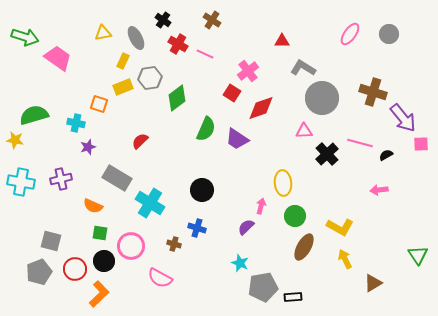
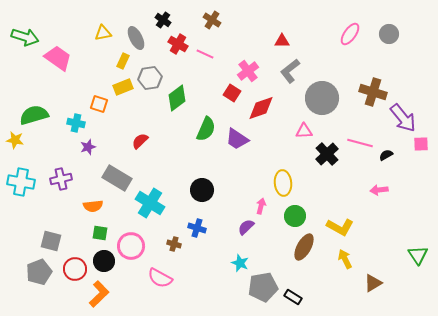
gray L-shape at (303, 68): moved 13 px left, 3 px down; rotated 70 degrees counterclockwise
orange semicircle at (93, 206): rotated 30 degrees counterclockwise
black rectangle at (293, 297): rotated 36 degrees clockwise
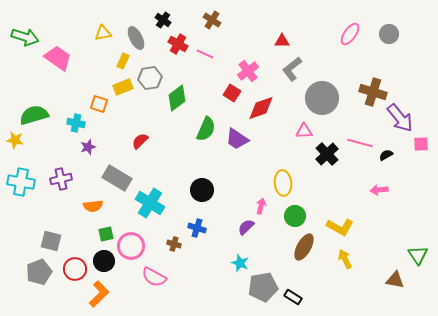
gray L-shape at (290, 71): moved 2 px right, 2 px up
purple arrow at (403, 118): moved 3 px left
green square at (100, 233): moved 6 px right, 1 px down; rotated 21 degrees counterclockwise
pink semicircle at (160, 278): moved 6 px left, 1 px up
brown triangle at (373, 283): moved 22 px right, 3 px up; rotated 42 degrees clockwise
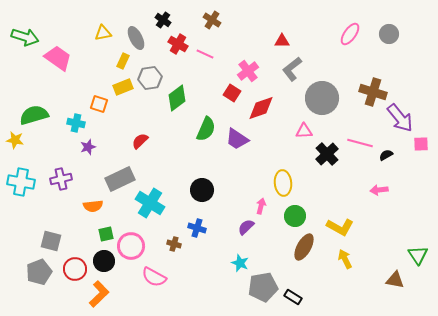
gray rectangle at (117, 178): moved 3 px right, 1 px down; rotated 56 degrees counterclockwise
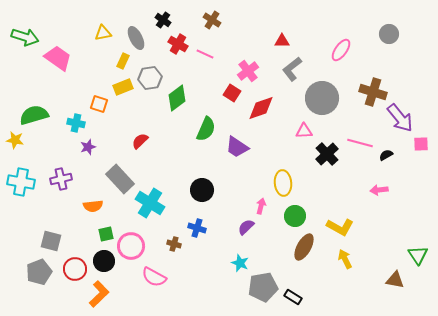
pink ellipse at (350, 34): moved 9 px left, 16 px down
purple trapezoid at (237, 139): moved 8 px down
gray rectangle at (120, 179): rotated 72 degrees clockwise
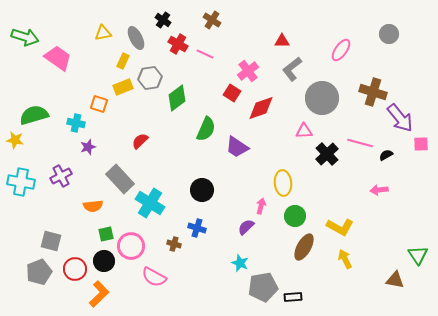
purple cross at (61, 179): moved 3 px up; rotated 15 degrees counterclockwise
black rectangle at (293, 297): rotated 36 degrees counterclockwise
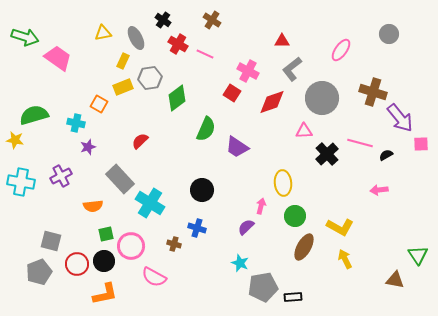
pink cross at (248, 71): rotated 25 degrees counterclockwise
orange square at (99, 104): rotated 12 degrees clockwise
red diamond at (261, 108): moved 11 px right, 6 px up
red circle at (75, 269): moved 2 px right, 5 px up
orange L-shape at (99, 294): moved 6 px right; rotated 32 degrees clockwise
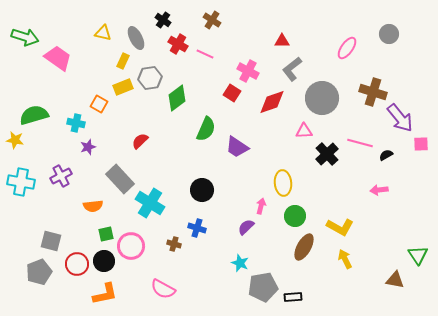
yellow triangle at (103, 33): rotated 24 degrees clockwise
pink ellipse at (341, 50): moved 6 px right, 2 px up
pink semicircle at (154, 277): moved 9 px right, 12 px down
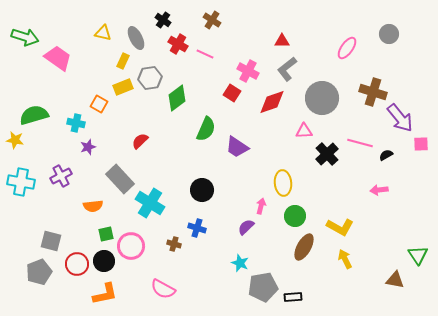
gray L-shape at (292, 69): moved 5 px left
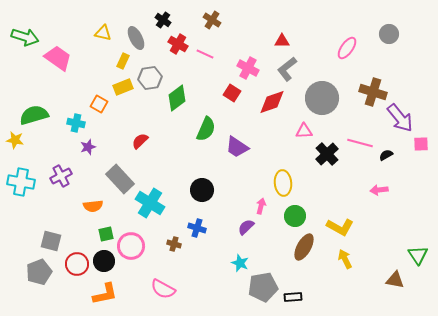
pink cross at (248, 71): moved 3 px up
